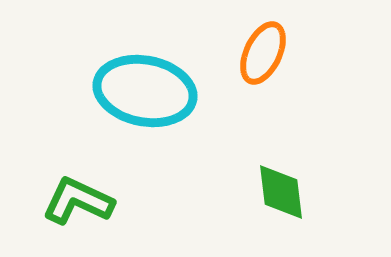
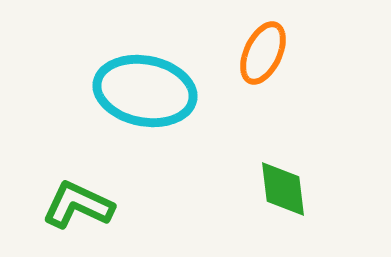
green diamond: moved 2 px right, 3 px up
green L-shape: moved 4 px down
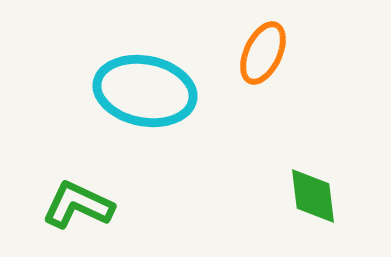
green diamond: moved 30 px right, 7 px down
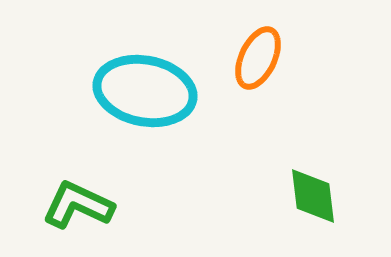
orange ellipse: moved 5 px left, 5 px down
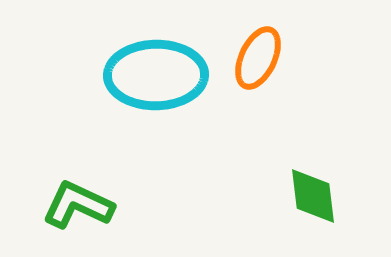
cyan ellipse: moved 11 px right, 16 px up; rotated 12 degrees counterclockwise
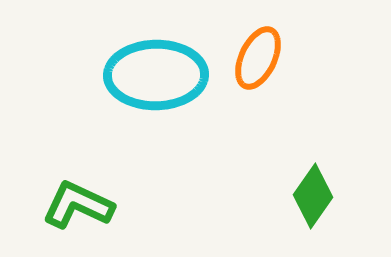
green diamond: rotated 42 degrees clockwise
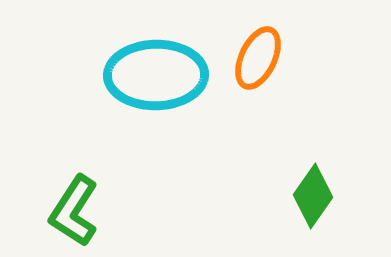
green L-shape: moved 4 px left, 6 px down; rotated 82 degrees counterclockwise
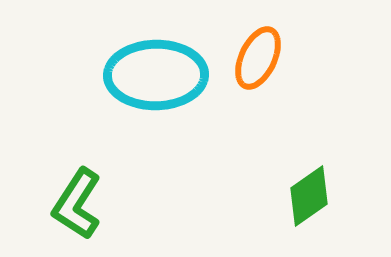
green diamond: moved 4 px left; rotated 20 degrees clockwise
green L-shape: moved 3 px right, 7 px up
